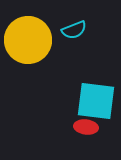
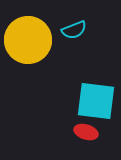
red ellipse: moved 5 px down; rotated 10 degrees clockwise
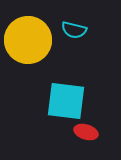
cyan semicircle: rotated 35 degrees clockwise
cyan square: moved 30 px left
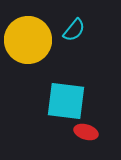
cyan semicircle: rotated 65 degrees counterclockwise
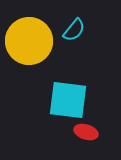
yellow circle: moved 1 px right, 1 px down
cyan square: moved 2 px right, 1 px up
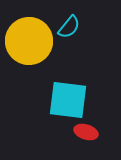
cyan semicircle: moved 5 px left, 3 px up
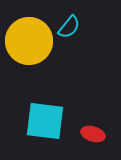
cyan square: moved 23 px left, 21 px down
red ellipse: moved 7 px right, 2 px down
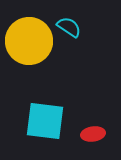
cyan semicircle: rotated 95 degrees counterclockwise
red ellipse: rotated 25 degrees counterclockwise
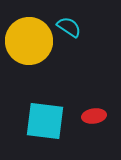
red ellipse: moved 1 px right, 18 px up
